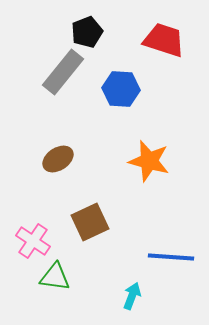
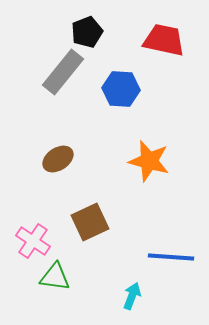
red trapezoid: rotated 6 degrees counterclockwise
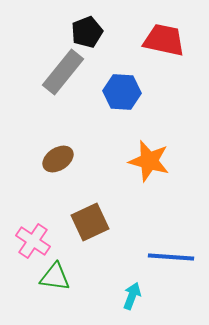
blue hexagon: moved 1 px right, 3 px down
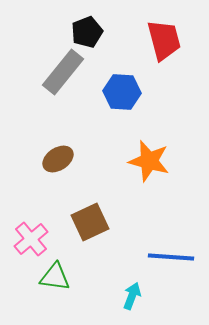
red trapezoid: rotated 63 degrees clockwise
pink cross: moved 2 px left, 2 px up; rotated 16 degrees clockwise
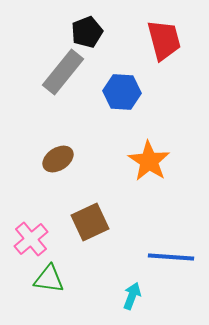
orange star: rotated 18 degrees clockwise
green triangle: moved 6 px left, 2 px down
